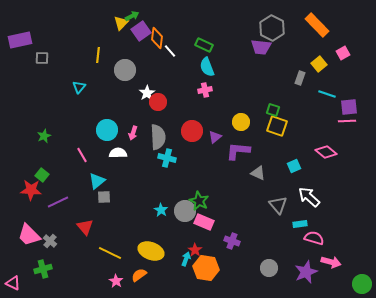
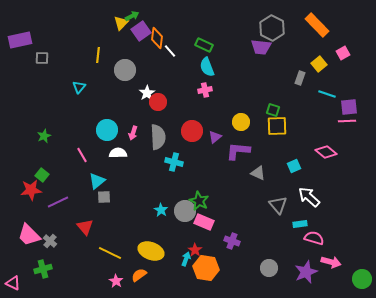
yellow square at (277, 126): rotated 20 degrees counterclockwise
cyan cross at (167, 158): moved 7 px right, 4 px down
red star at (31, 190): rotated 10 degrees counterclockwise
green circle at (362, 284): moved 5 px up
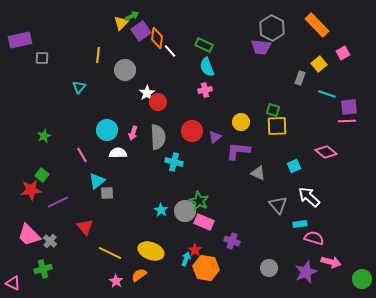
gray square at (104, 197): moved 3 px right, 4 px up
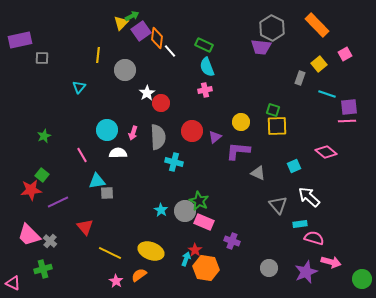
pink square at (343, 53): moved 2 px right, 1 px down
red circle at (158, 102): moved 3 px right, 1 px down
cyan triangle at (97, 181): rotated 30 degrees clockwise
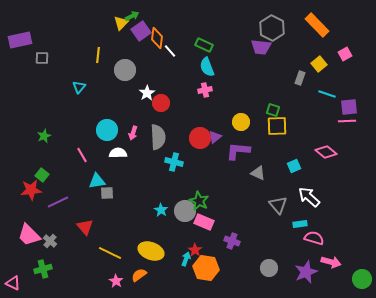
red circle at (192, 131): moved 8 px right, 7 px down
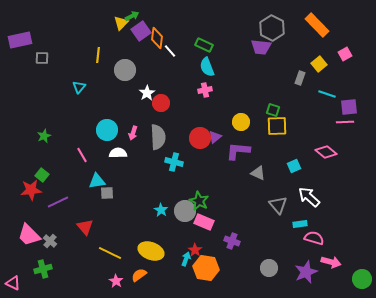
pink line at (347, 121): moved 2 px left, 1 px down
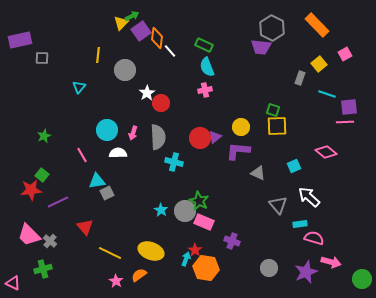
yellow circle at (241, 122): moved 5 px down
gray square at (107, 193): rotated 24 degrees counterclockwise
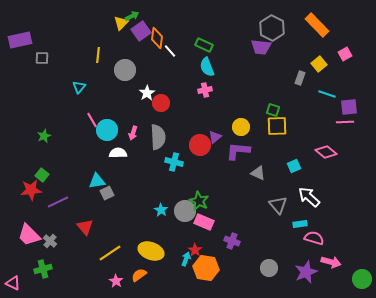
red circle at (200, 138): moved 7 px down
pink line at (82, 155): moved 10 px right, 35 px up
yellow line at (110, 253): rotated 60 degrees counterclockwise
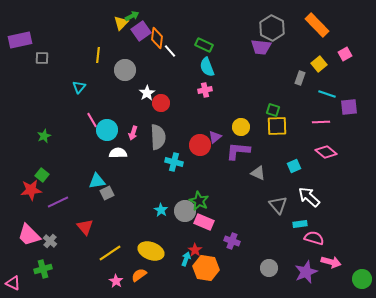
pink line at (345, 122): moved 24 px left
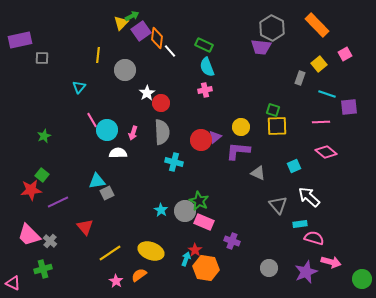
gray semicircle at (158, 137): moved 4 px right, 5 px up
red circle at (200, 145): moved 1 px right, 5 px up
